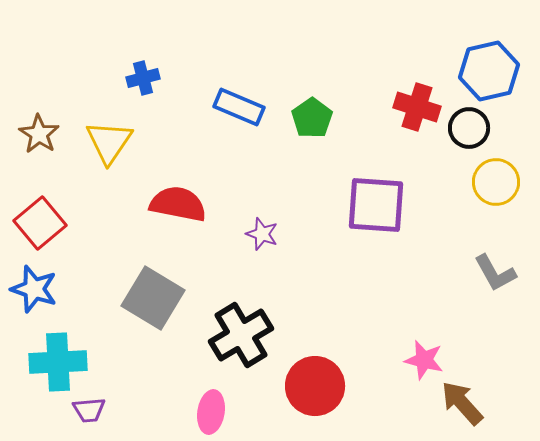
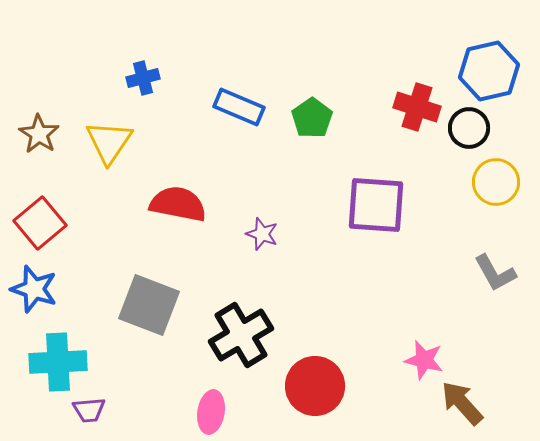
gray square: moved 4 px left, 7 px down; rotated 10 degrees counterclockwise
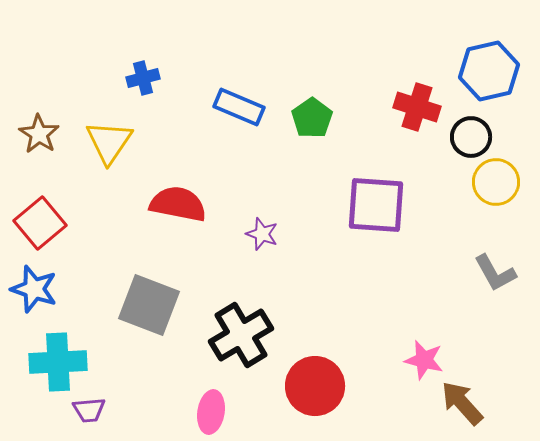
black circle: moved 2 px right, 9 px down
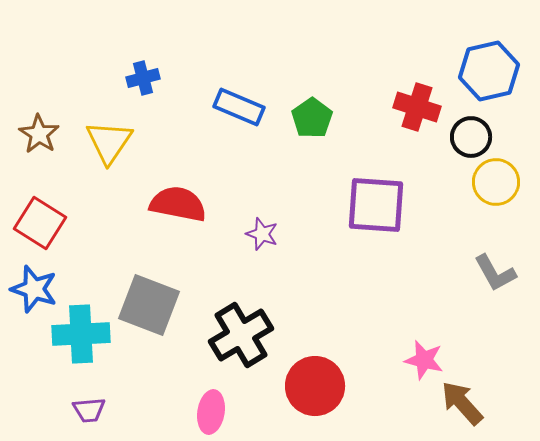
red square: rotated 18 degrees counterclockwise
cyan cross: moved 23 px right, 28 px up
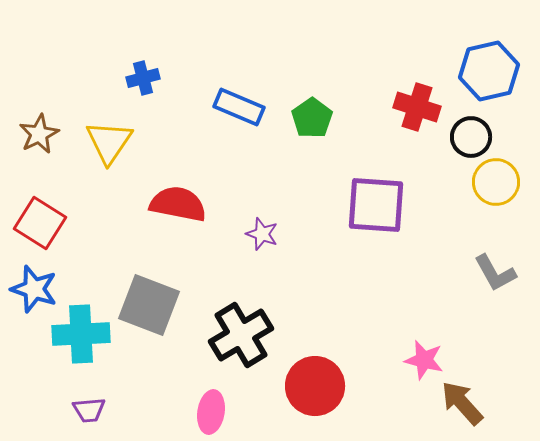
brown star: rotated 12 degrees clockwise
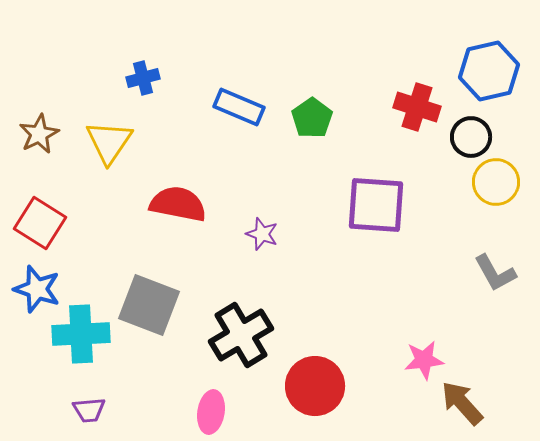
blue star: moved 3 px right
pink star: rotated 21 degrees counterclockwise
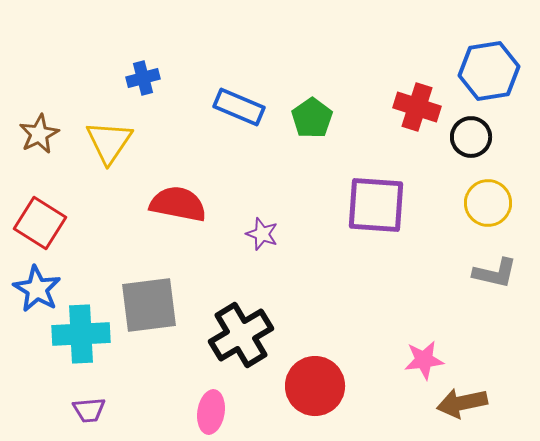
blue hexagon: rotated 4 degrees clockwise
yellow circle: moved 8 px left, 21 px down
gray L-shape: rotated 48 degrees counterclockwise
blue star: rotated 12 degrees clockwise
gray square: rotated 28 degrees counterclockwise
brown arrow: rotated 60 degrees counterclockwise
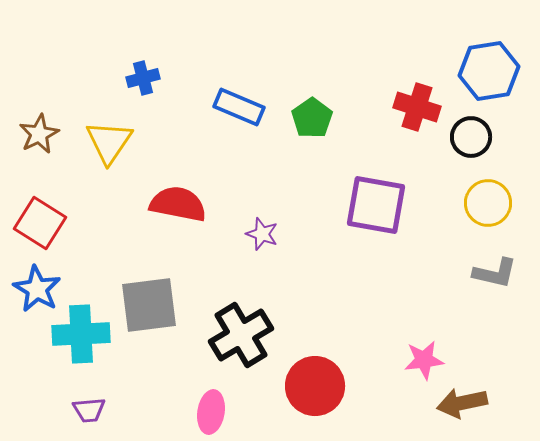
purple square: rotated 6 degrees clockwise
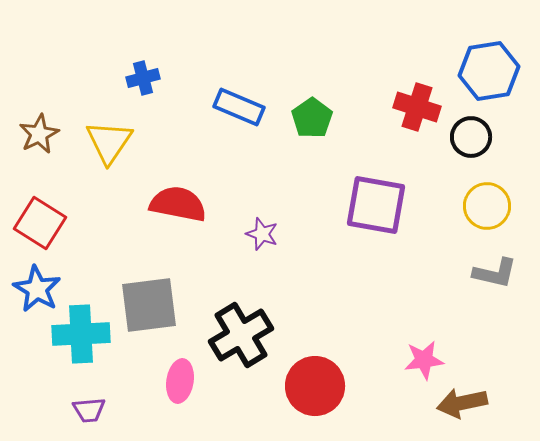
yellow circle: moved 1 px left, 3 px down
pink ellipse: moved 31 px left, 31 px up
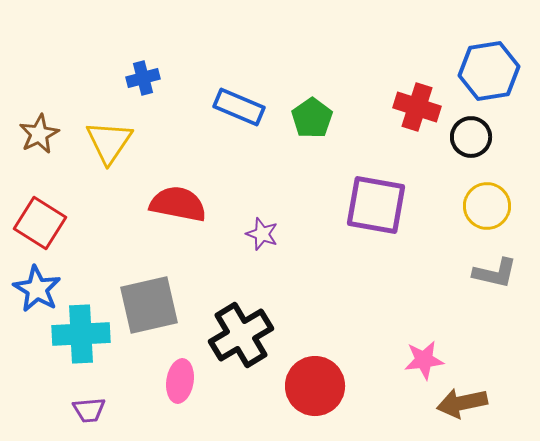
gray square: rotated 6 degrees counterclockwise
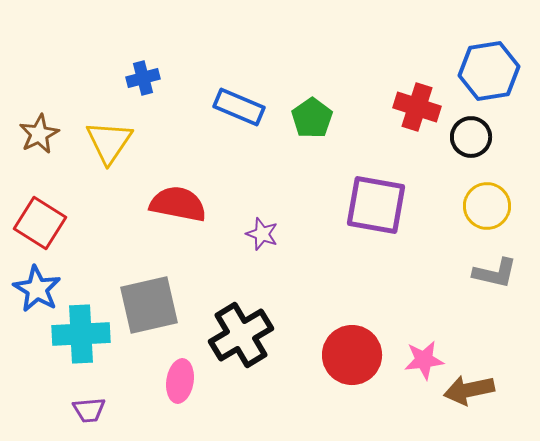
red circle: moved 37 px right, 31 px up
brown arrow: moved 7 px right, 13 px up
